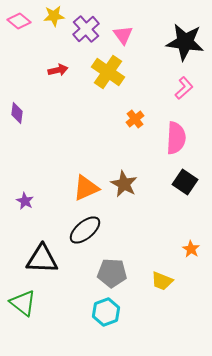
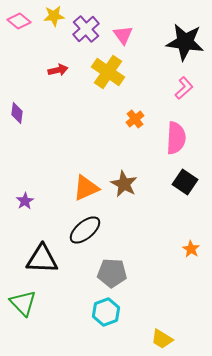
purple star: rotated 12 degrees clockwise
yellow trapezoid: moved 58 px down; rotated 10 degrees clockwise
green triangle: rotated 8 degrees clockwise
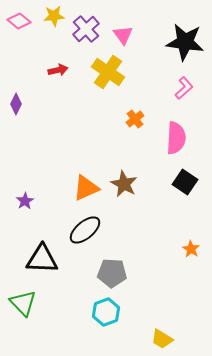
purple diamond: moved 1 px left, 9 px up; rotated 20 degrees clockwise
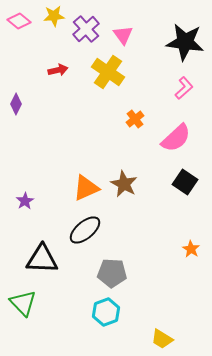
pink semicircle: rotated 44 degrees clockwise
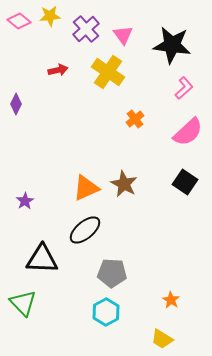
yellow star: moved 4 px left
black star: moved 13 px left, 3 px down
pink semicircle: moved 12 px right, 6 px up
orange star: moved 20 px left, 51 px down
cyan hexagon: rotated 8 degrees counterclockwise
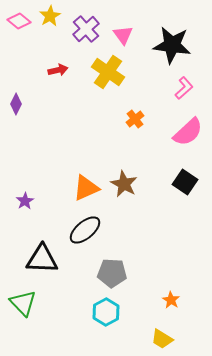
yellow star: rotated 25 degrees counterclockwise
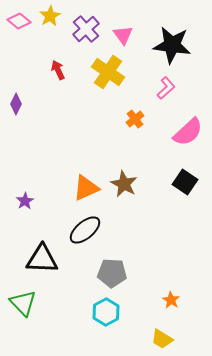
red arrow: rotated 102 degrees counterclockwise
pink L-shape: moved 18 px left
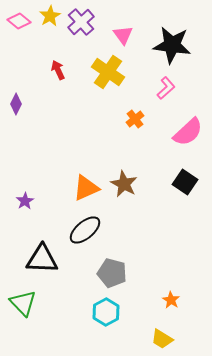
purple cross: moved 5 px left, 7 px up
gray pentagon: rotated 12 degrees clockwise
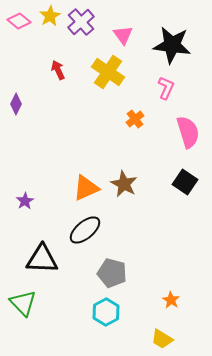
pink L-shape: rotated 25 degrees counterclockwise
pink semicircle: rotated 64 degrees counterclockwise
